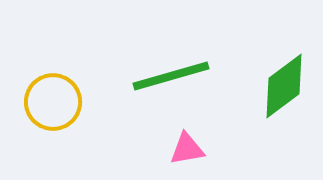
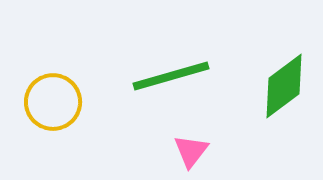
pink triangle: moved 4 px right, 2 px down; rotated 42 degrees counterclockwise
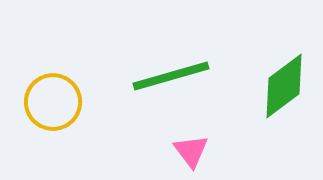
pink triangle: rotated 15 degrees counterclockwise
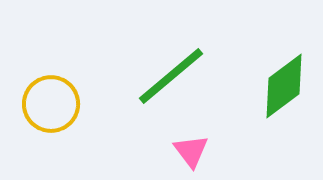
green line: rotated 24 degrees counterclockwise
yellow circle: moved 2 px left, 2 px down
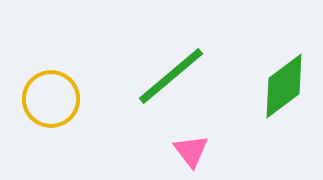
yellow circle: moved 5 px up
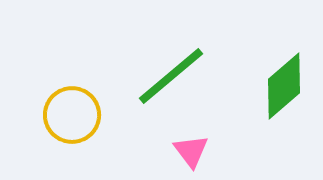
green diamond: rotated 4 degrees counterclockwise
yellow circle: moved 21 px right, 16 px down
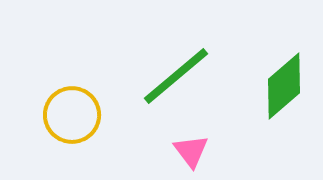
green line: moved 5 px right
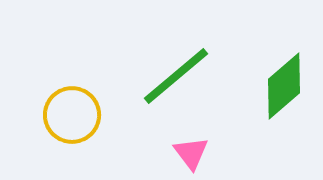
pink triangle: moved 2 px down
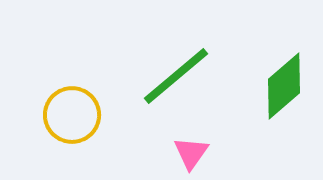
pink triangle: rotated 12 degrees clockwise
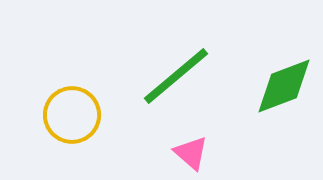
green diamond: rotated 20 degrees clockwise
pink triangle: rotated 24 degrees counterclockwise
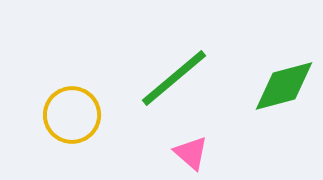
green line: moved 2 px left, 2 px down
green diamond: rotated 6 degrees clockwise
